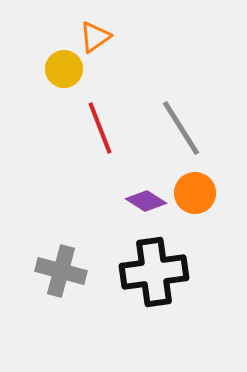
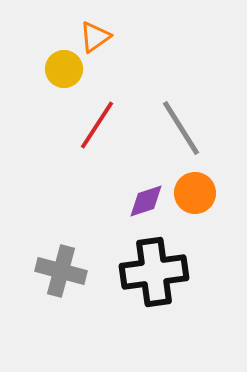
red line: moved 3 px left, 3 px up; rotated 54 degrees clockwise
purple diamond: rotated 51 degrees counterclockwise
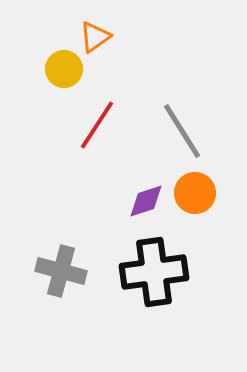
gray line: moved 1 px right, 3 px down
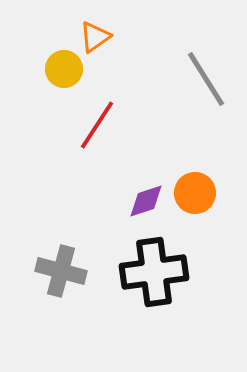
gray line: moved 24 px right, 52 px up
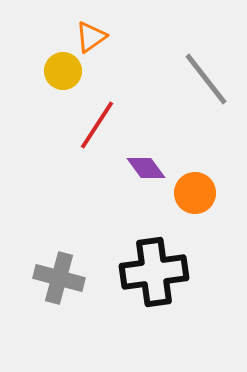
orange triangle: moved 4 px left
yellow circle: moved 1 px left, 2 px down
gray line: rotated 6 degrees counterclockwise
purple diamond: moved 33 px up; rotated 72 degrees clockwise
gray cross: moved 2 px left, 7 px down
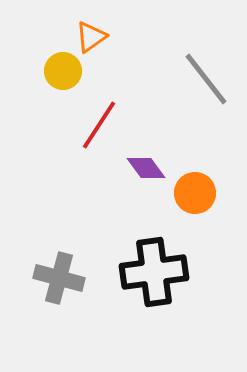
red line: moved 2 px right
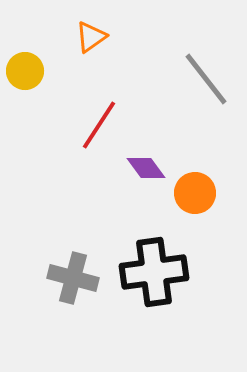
yellow circle: moved 38 px left
gray cross: moved 14 px right
